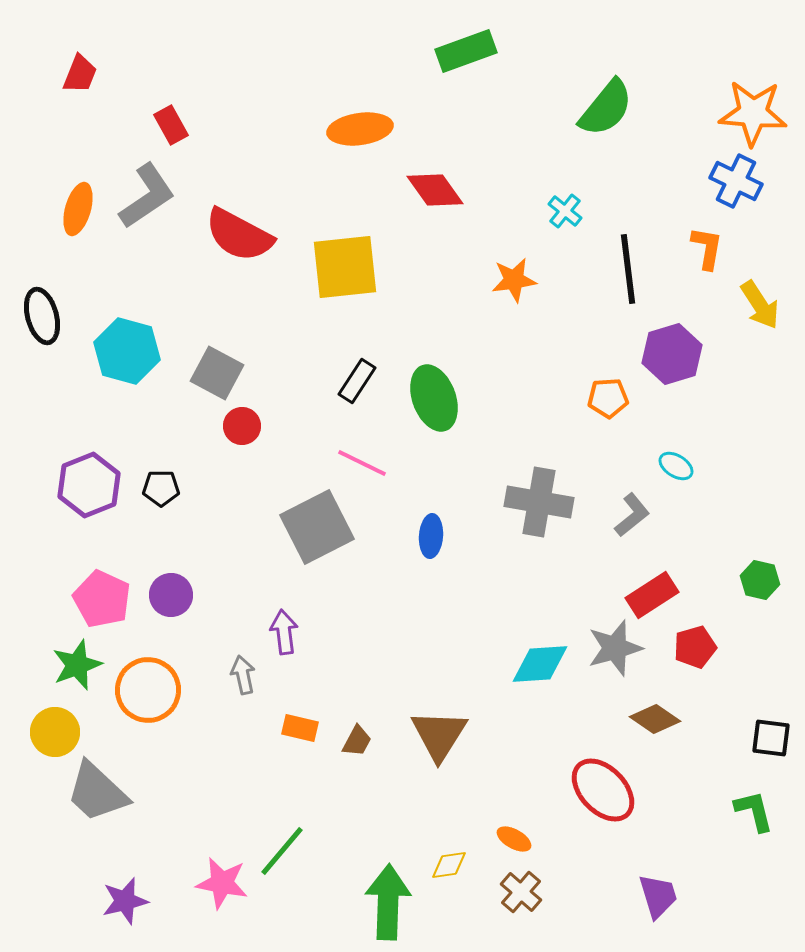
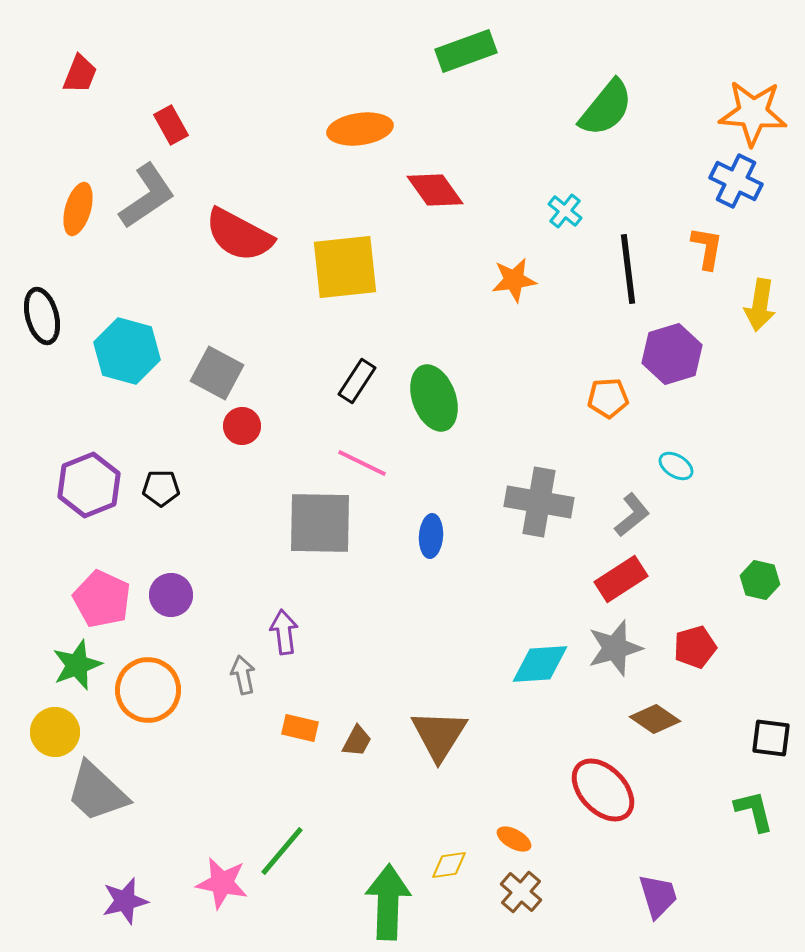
yellow arrow at (760, 305): rotated 42 degrees clockwise
gray square at (317, 527): moved 3 px right, 4 px up; rotated 28 degrees clockwise
red rectangle at (652, 595): moved 31 px left, 16 px up
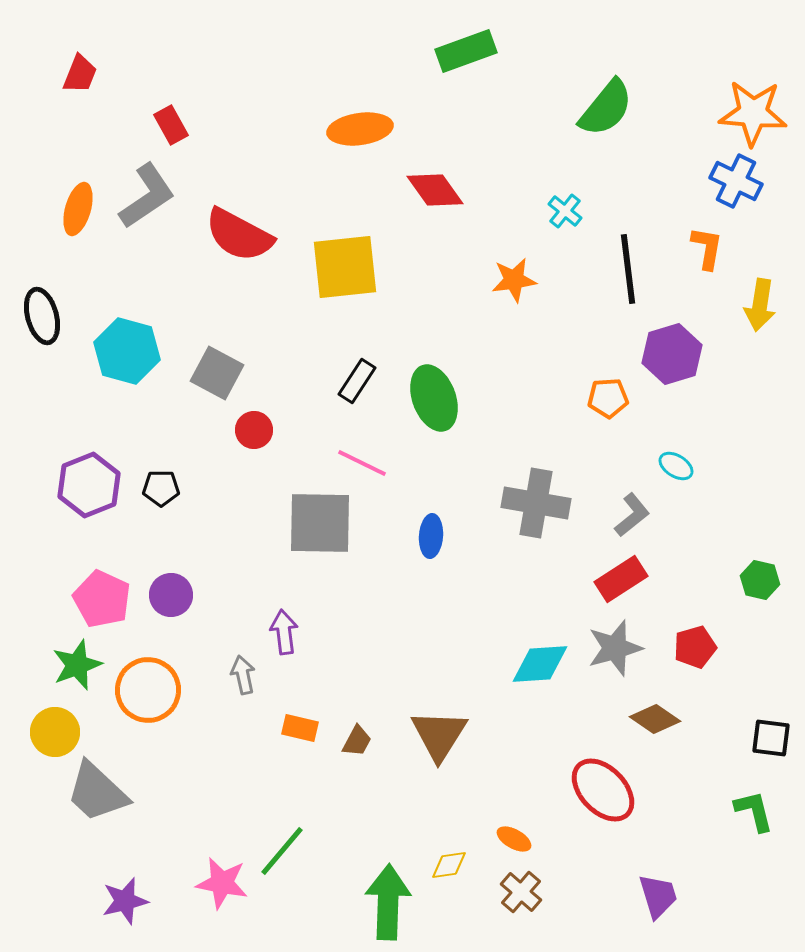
red circle at (242, 426): moved 12 px right, 4 px down
gray cross at (539, 502): moved 3 px left, 1 px down
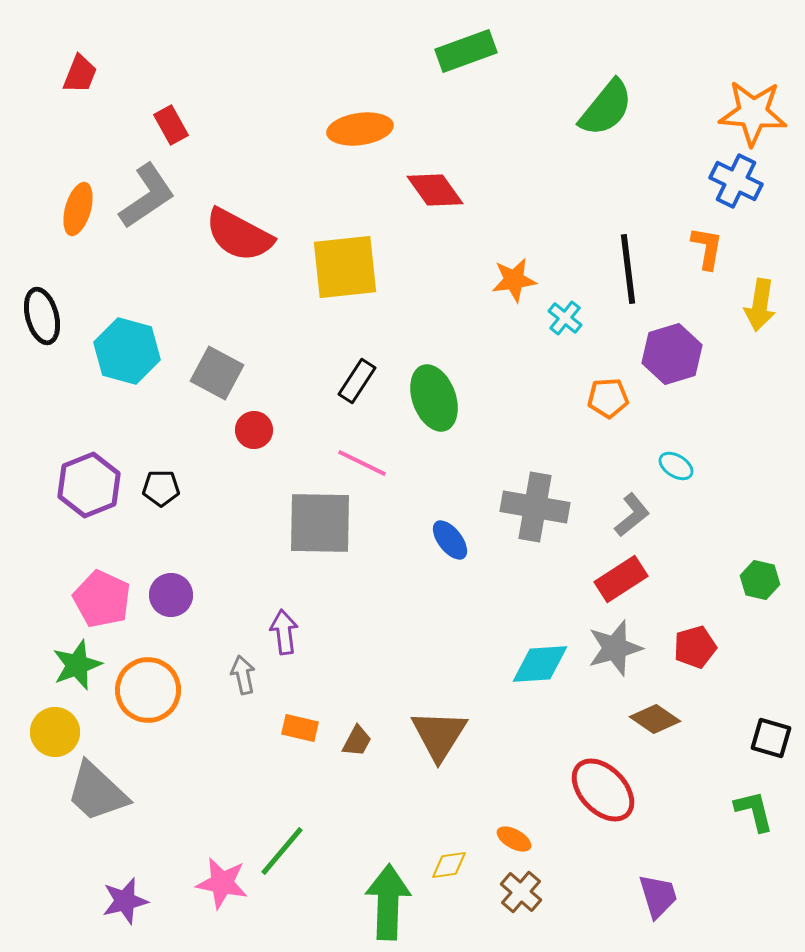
cyan cross at (565, 211): moved 107 px down
gray cross at (536, 503): moved 1 px left, 4 px down
blue ellipse at (431, 536): moved 19 px right, 4 px down; rotated 42 degrees counterclockwise
black square at (771, 738): rotated 9 degrees clockwise
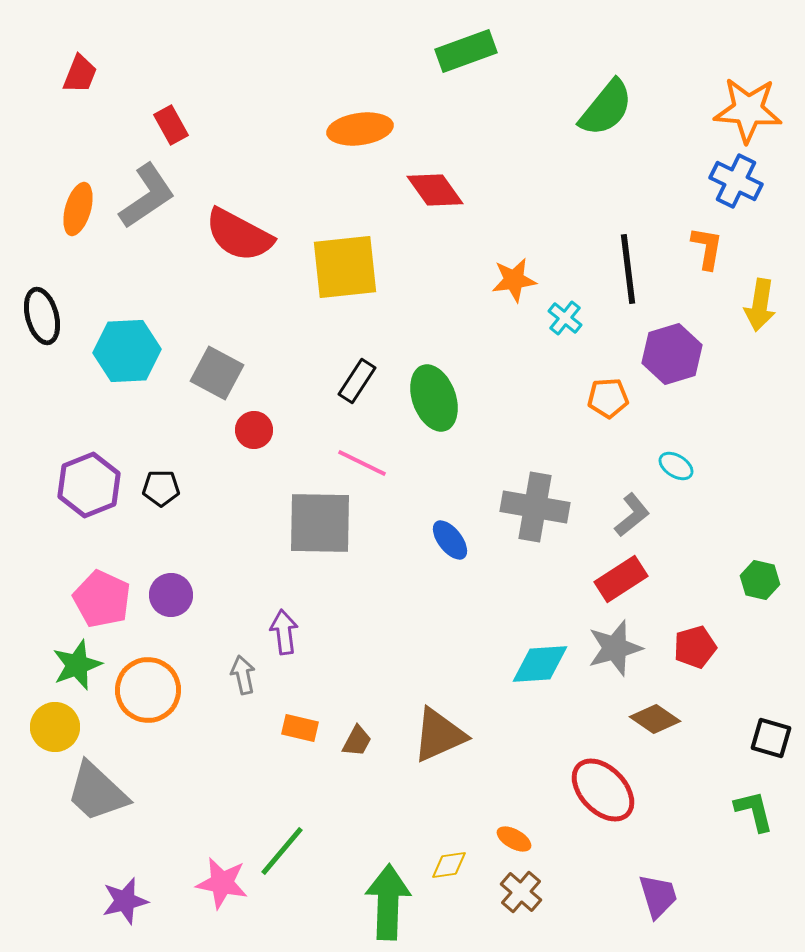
orange star at (753, 113): moved 5 px left, 3 px up
cyan hexagon at (127, 351): rotated 18 degrees counterclockwise
yellow circle at (55, 732): moved 5 px up
brown triangle at (439, 735): rotated 34 degrees clockwise
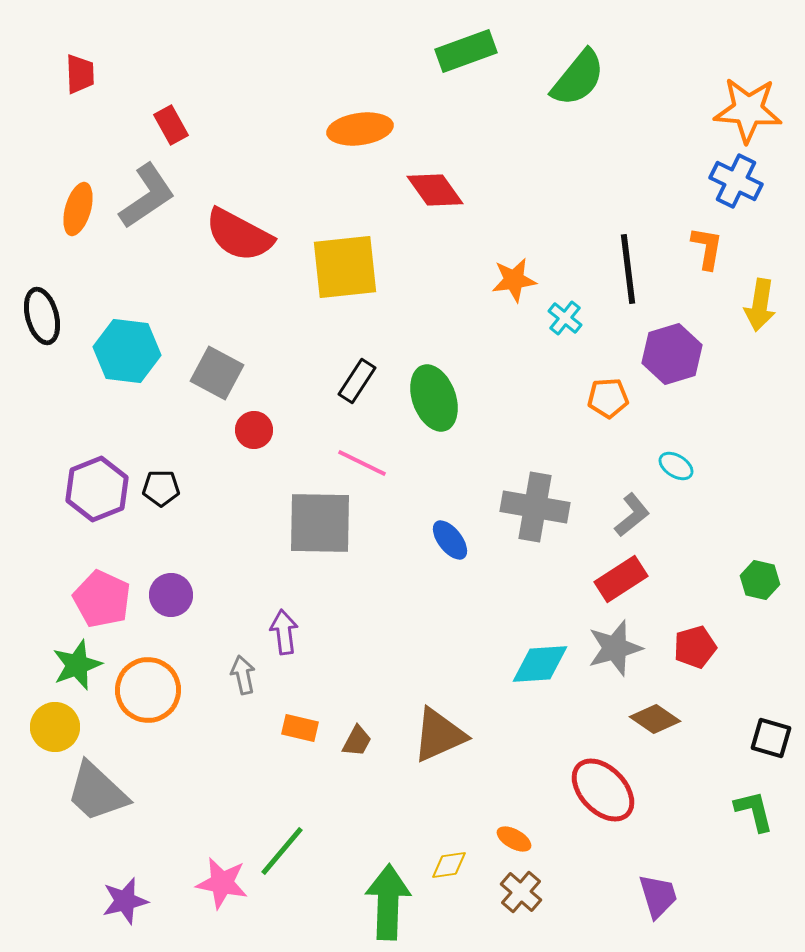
red trapezoid at (80, 74): rotated 24 degrees counterclockwise
green semicircle at (606, 108): moved 28 px left, 30 px up
cyan hexagon at (127, 351): rotated 10 degrees clockwise
purple hexagon at (89, 485): moved 8 px right, 4 px down
